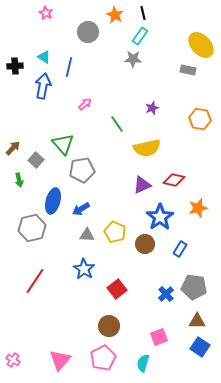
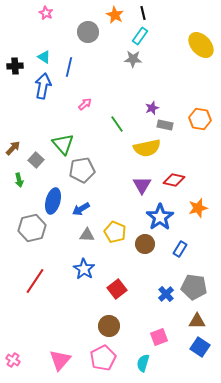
gray rectangle at (188, 70): moved 23 px left, 55 px down
purple triangle at (142, 185): rotated 36 degrees counterclockwise
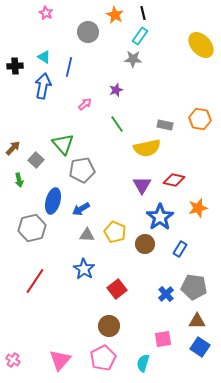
purple star at (152, 108): moved 36 px left, 18 px up
pink square at (159, 337): moved 4 px right, 2 px down; rotated 12 degrees clockwise
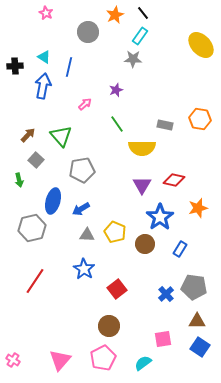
black line at (143, 13): rotated 24 degrees counterclockwise
orange star at (115, 15): rotated 18 degrees clockwise
green triangle at (63, 144): moved 2 px left, 8 px up
brown arrow at (13, 148): moved 15 px right, 13 px up
yellow semicircle at (147, 148): moved 5 px left; rotated 12 degrees clockwise
cyan semicircle at (143, 363): rotated 36 degrees clockwise
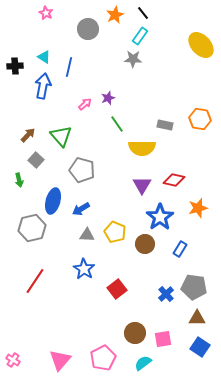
gray circle at (88, 32): moved 3 px up
purple star at (116, 90): moved 8 px left, 8 px down
gray pentagon at (82, 170): rotated 25 degrees clockwise
brown triangle at (197, 321): moved 3 px up
brown circle at (109, 326): moved 26 px right, 7 px down
